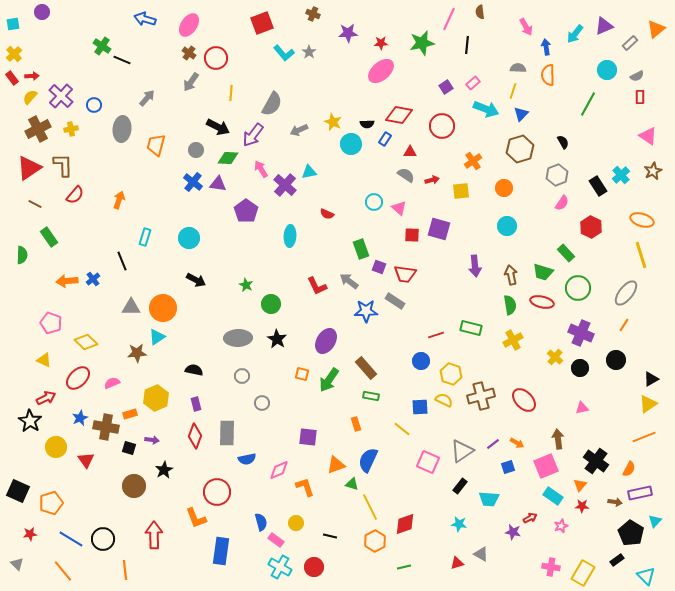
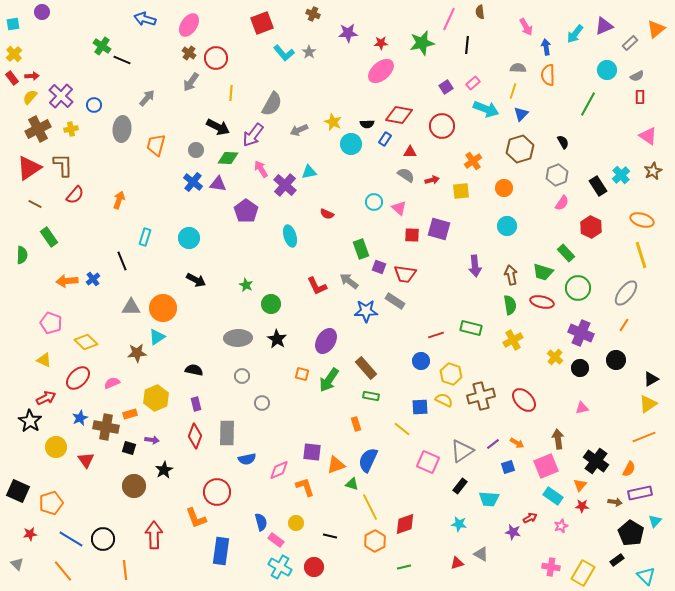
cyan ellipse at (290, 236): rotated 20 degrees counterclockwise
purple square at (308, 437): moved 4 px right, 15 px down
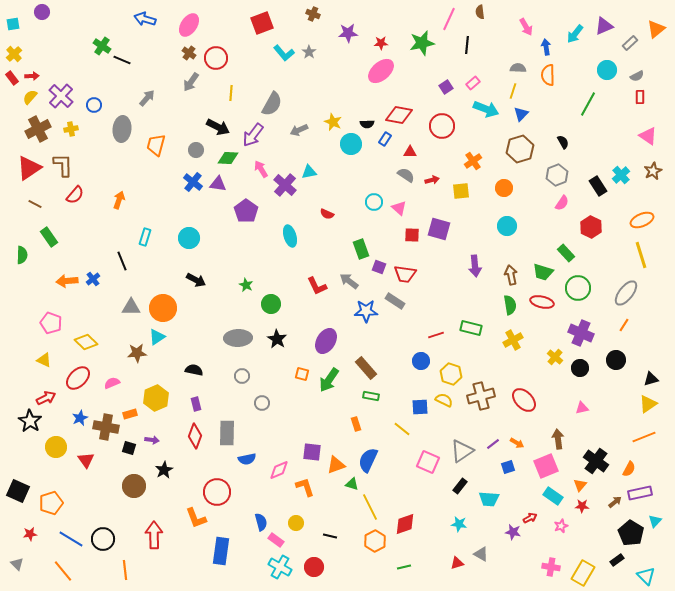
orange ellipse at (642, 220): rotated 40 degrees counterclockwise
black triangle at (651, 379): rotated 14 degrees clockwise
brown arrow at (615, 502): rotated 48 degrees counterclockwise
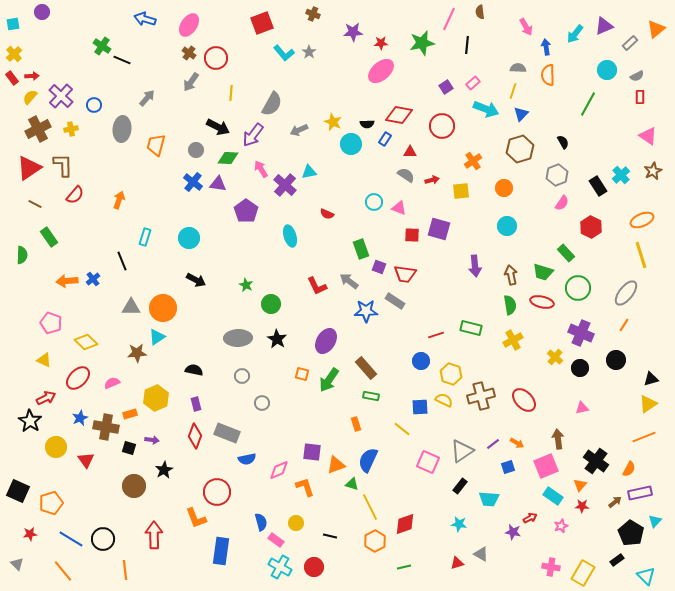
purple star at (348, 33): moved 5 px right, 1 px up
pink triangle at (399, 208): rotated 21 degrees counterclockwise
gray rectangle at (227, 433): rotated 70 degrees counterclockwise
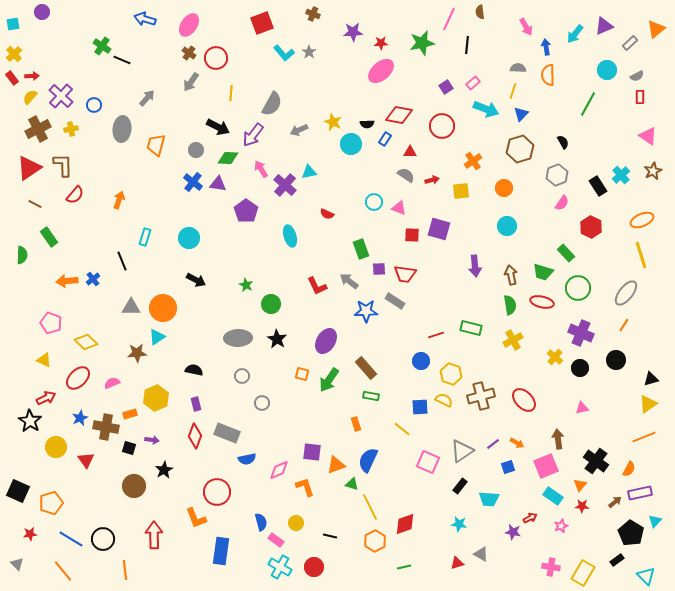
purple square at (379, 267): moved 2 px down; rotated 24 degrees counterclockwise
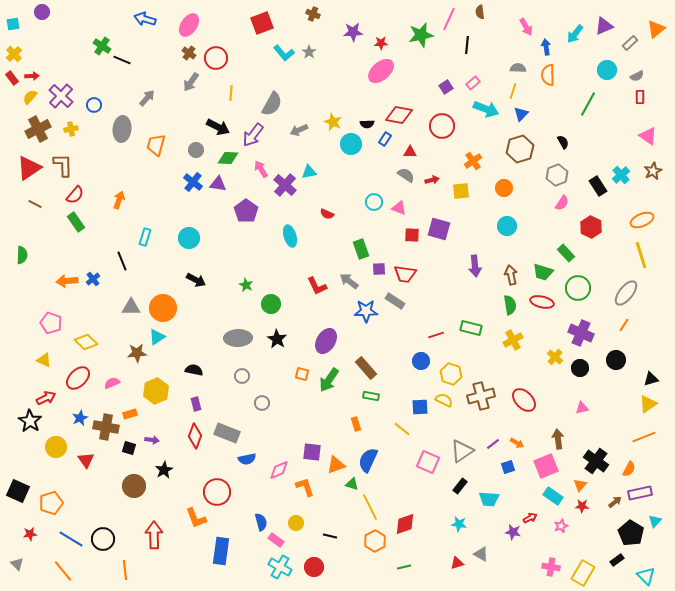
green star at (422, 43): moved 1 px left, 8 px up
green rectangle at (49, 237): moved 27 px right, 15 px up
yellow hexagon at (156, 398): moved 7 px up
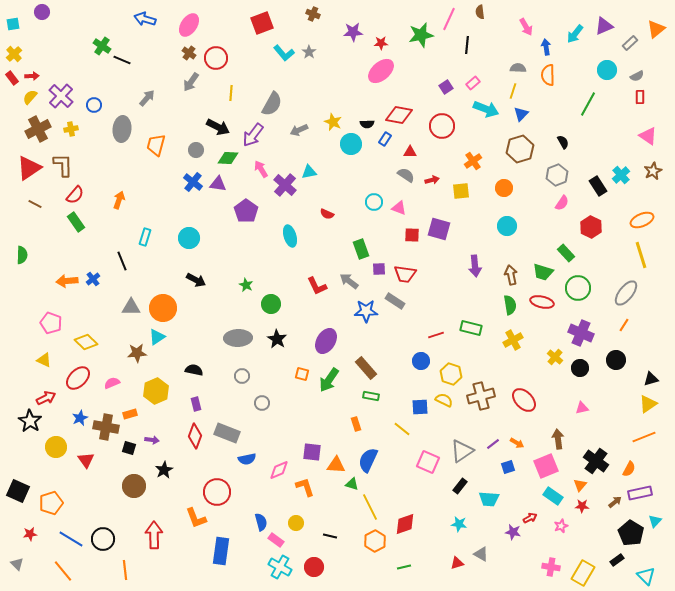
orange triangle at (336, 465): rotated 24 degrees clockwise
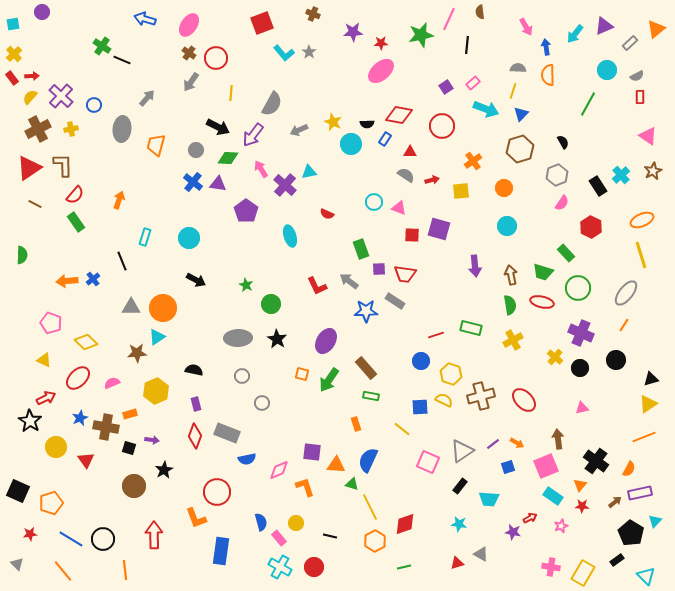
pink rectangle at (276, 540): moved 3 px right, 2 px up; rotated 14 degrees clockwise
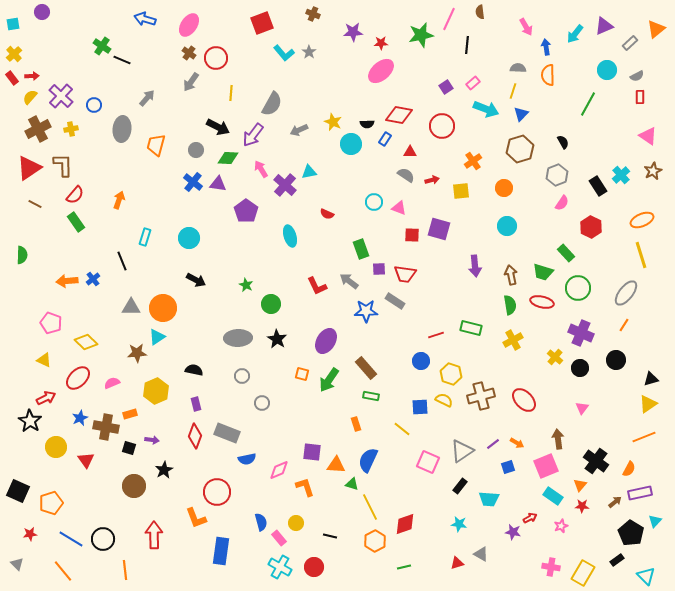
pink triangle at (582, 408): rotated 40 degrees counterclockwise
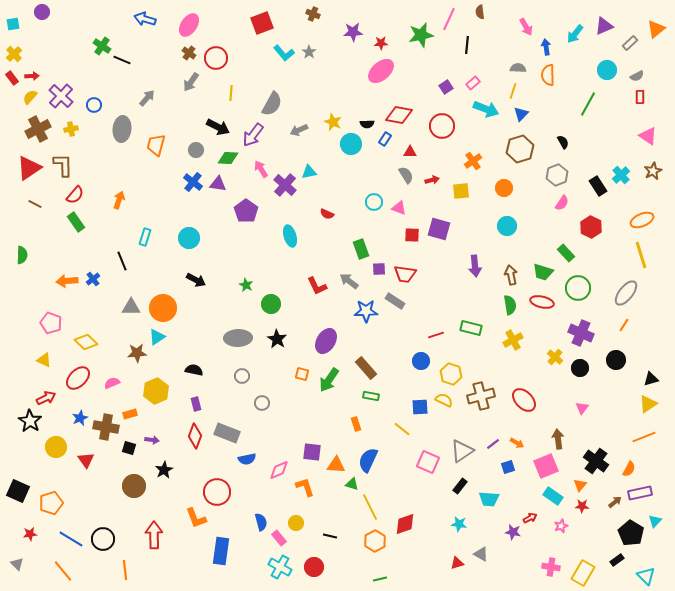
gray semicircle at (406, 175): rotated 24 degrees clockwise
green line at (404, 567): moved 24 px left, 12 px down
